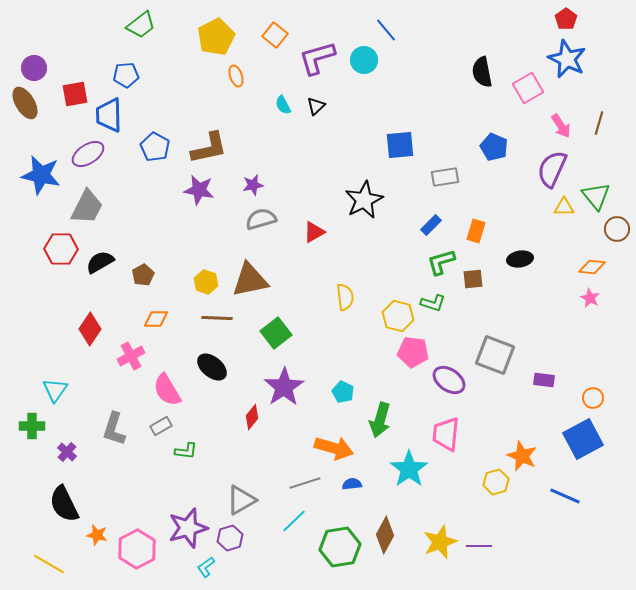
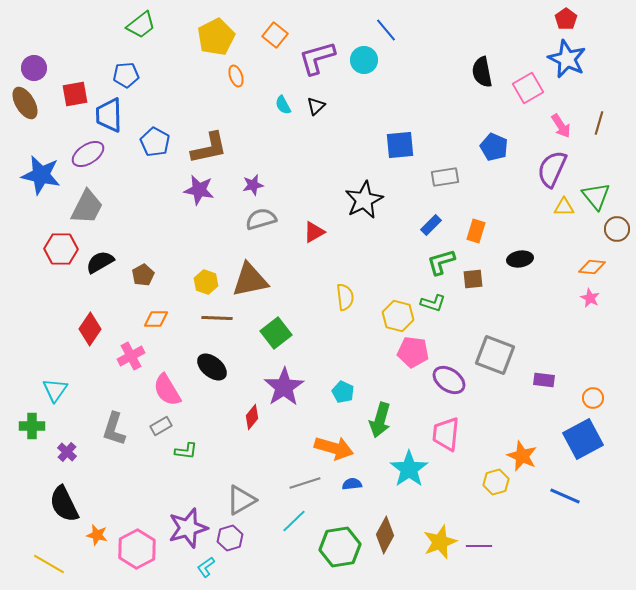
blue pentagon at (155, 147): moved 5 px up
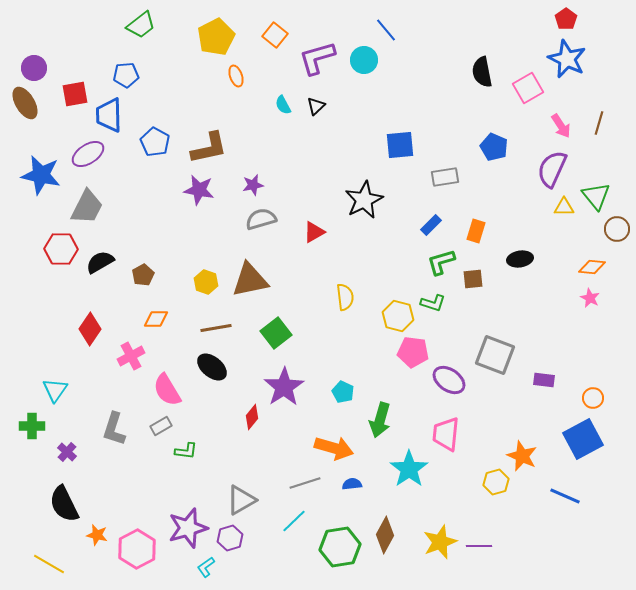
brown line at (217, 318): moved 1 px left, 10 px down; rotated 12 degrees counterclockwise
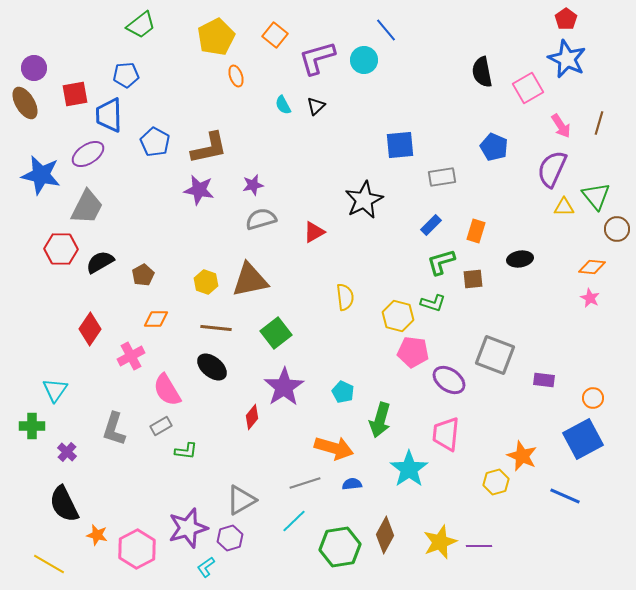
gray rectangle at (445, 177): moved 3 px left
brown line at (216, 328): rotated 16 degrees clockwise
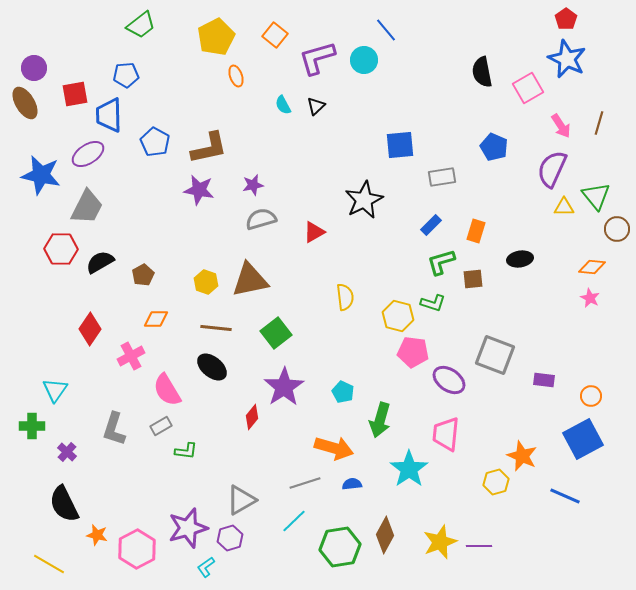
orange circle at (593, 398): moved 2 px left, 2 px up
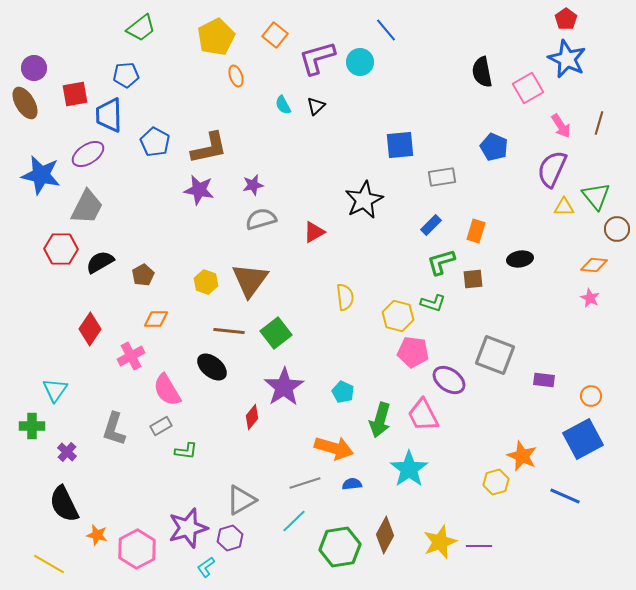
green trapezoid at (141, 25): moved 3 px down
cyan circle at (364, 60): moved 4 px left, 2 px down
orange diamond at (592, 267): moved 2 px right, 2 px up
brown triangle at (250, 280): rotated 42 degrees counterclockwise
brown line at (216, 328): moved 13 px right, 3 px down
pink trapezoid at (446, 434): moved 23 px left, 19 px up; rotated 33 degrees counterclockwise
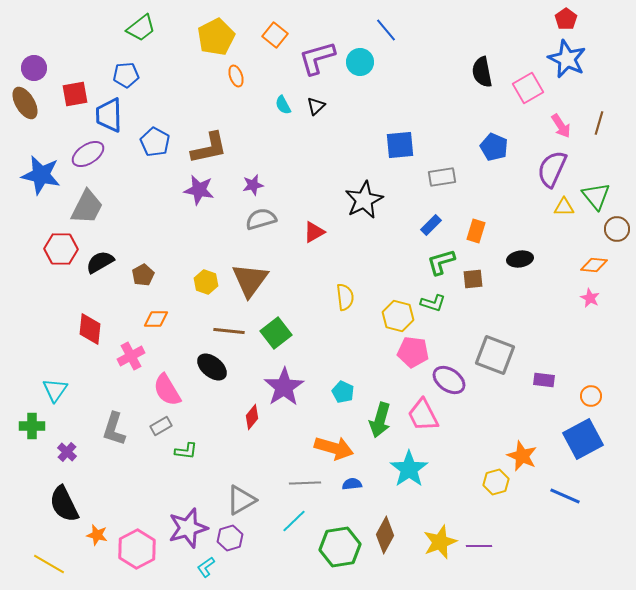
red diamond at (90, 329): rotated 28 degrees counterclockwise
gray line at (305, 483): rotated 16 degrees clockwise
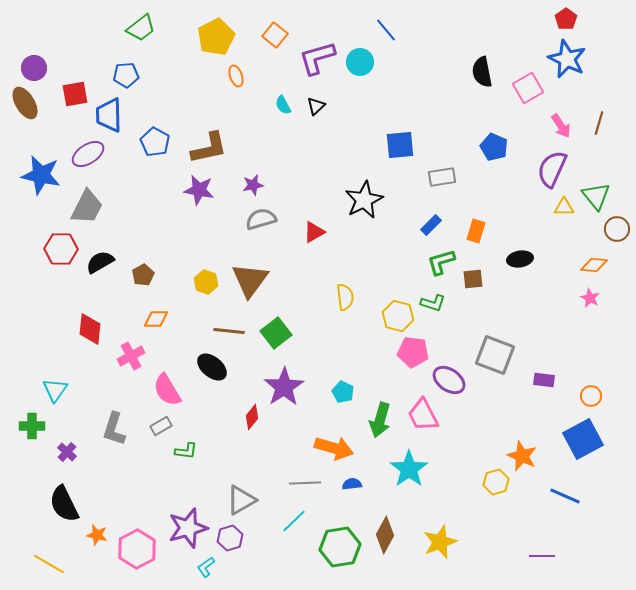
purple line at (479, 546): moved 63 px right, 10 px down
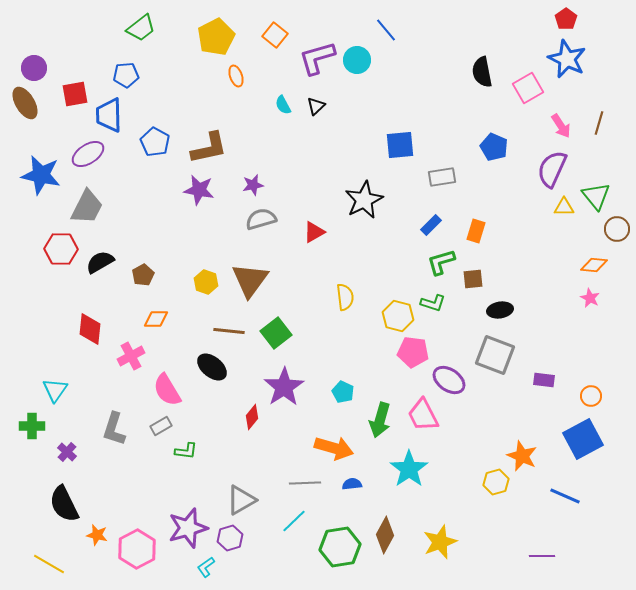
cyan circle at (360, 62): moved 3 px left, 2 px up
black ellipse at (520, 259): moved 20 px left, 51 px down
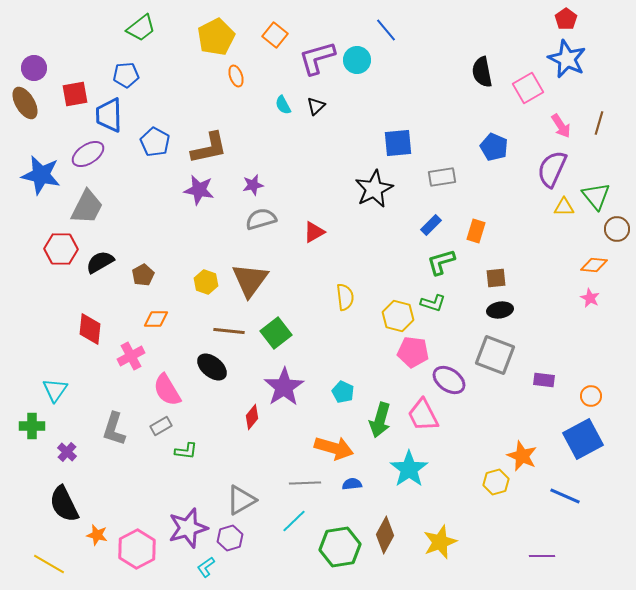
blue square at (400, 145): moved 2 px left, 2 px up
black star at (364, 200): moved 10 px right, 11 px up
brown square at (473, 279): moved 23 px right, 1 px up
